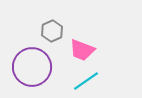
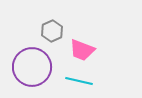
cyan line: moved 7 px left; rotated 48 degrees clockwise
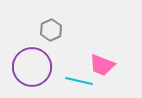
gray hexagon: moved 1 px left, 1 px up
pink trapezoid: moved 20 px right, 15 px down
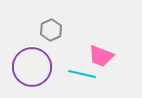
pink trapezoid: moved 1 px left, 9 px up
cyan line: moved 3 px right, 7 px up
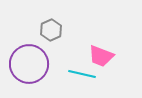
purple circle: moved 3 px left, 3 px up
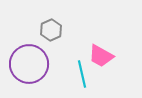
pink trapezoid: rotated 8 degrees clockwise
cyan line: rotated 64 degrees clockwise
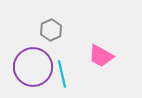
purple circle: moved 4 px right, 3 px down
cyan line: moved 20 px left
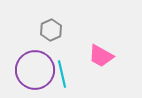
purple circle: moved 2 px right, 3 px down
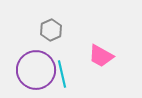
purple circle: moved 1 px right
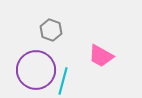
gray hexagon: rotated 15 degrees counterclockwise
cyan line: moved 1 px right, 7 px down; rotated 28 degrees clockwise
